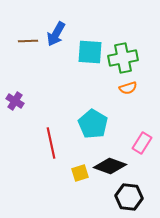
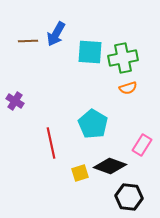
pink rectangle: moved 2 px down
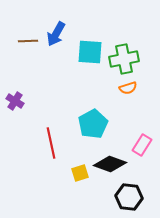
green cross: moved 1 px right, 1 px down
cyan pentagon: rotated 12 degrees clockwise
black diamond: moved 2 px up
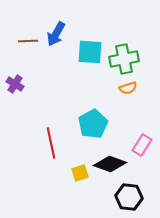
purple cross: moved 17 px up
